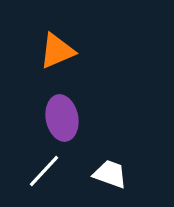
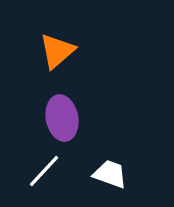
orange triangle: rotated 18 degrees counterclockwise
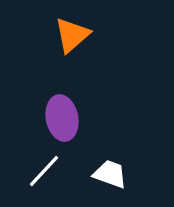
orange triangle: moved 15 px right, 16 px up
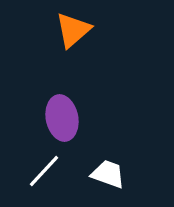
orange triangle: moved 1 px right, 5 px up
white trapezoid: moved 2 px left
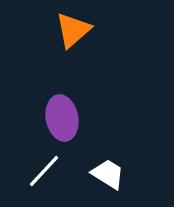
white trapezoid: rotated 12 degrees clockwise
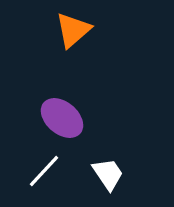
purple ellipse: rotated 39 degrees counterclockwise
white trapezoid: rotated 24 degrees clockwise
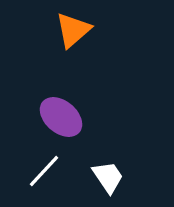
purple ellipse: moved 1 px left, 1 px up
white trapezoid: moved 3 px down
